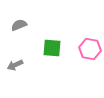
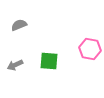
green square: moved 3 px left, 13 px down
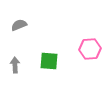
pink hexagon: rotated 15 degrees counterclockwise
gray arrow: rotated 112 degrees clockwise
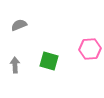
green square: rotated 12 degrees clockwise
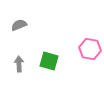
pink hexagon: rotated 15 degrees clockwise
gray arrow: moved 4 px right, 1 px up
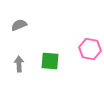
green square: moved 1 px right; rotated 12 degrees counterclockwise
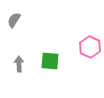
gray semicircle: moved 5 px left, 5 px up; rotated 35 degrees counterclockwise
pink hexagon: moved 2 px up; rotated 15 degrees clockwise
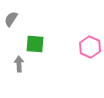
gray semicircle: moved 3 px left, 1 px up
green square: moved 15 px left, 17 px up
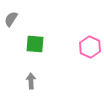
gray arrow: moved 12 px right, 17 px down
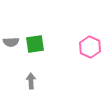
gray semicircle: moved 23 px down; rotated 126 degrees counterclockwise
green square: rotated 12 degrees counterclockwise
